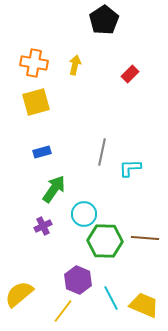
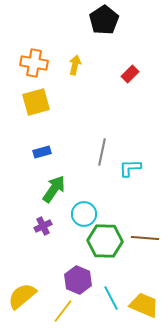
yellow semicircle: moved 3 px right, 2 px down
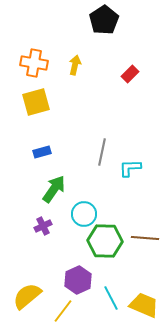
purple hexagon: rotated 12 degrees clockwise
yellow semicircle: moved 5 px right
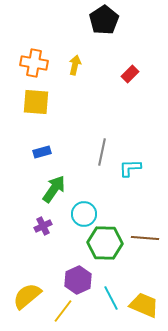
yellow square: rotated 20 degrees clockwise
green hexagon: moved 2 px down
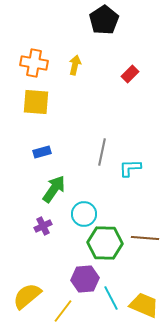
purple hexagon: moved 7 px right, 1 px up; rotated 20 degrees clockwise
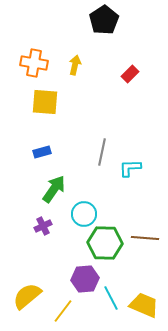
yellow square: moved 9 px right
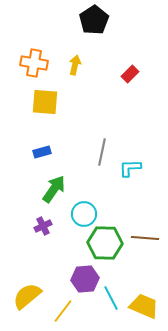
black pentagon: moved 10 px left
yellow trapezoid: moved 1 px down
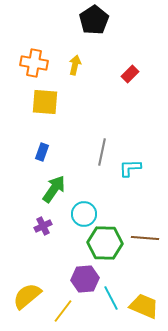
blue rectangle: rotated 54 degrees counterclockwise
